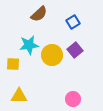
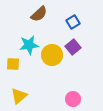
purple square: moved 2 px left, 3 px up
yellow triangle: rotated 42 degrees counterclockwise
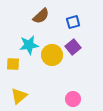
brown semicircle: moved 2 px right, 2 px down
blue square: rotated 16 degrees clockwise
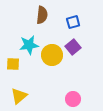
brown semicircle: moved 1 px right, 1 px up; rotated 42 degrees counterclockwise
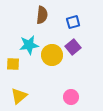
pink circle: moved 2 px left, 2 px up
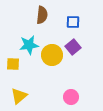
blue square: rotated 16 degrees clockwise
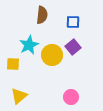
cyan star: rotated 18 degrees counterclockwise
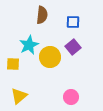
yellow circle: moved 2 px left, 2 px down
